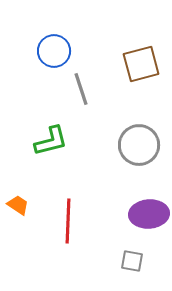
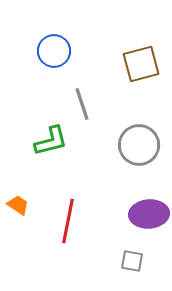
gray line: moved 1 px right, 15 px down
red line: rotated 9 degrees clockwise
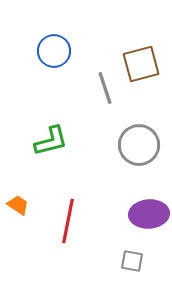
gray line: moved 23 px right, 16 px up
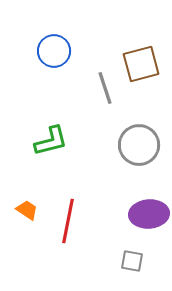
orange trapezoid: moved 9 px right, 5 px down
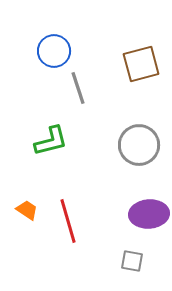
gray line: moved 27 px left
red line: rotated 27 degrees counterclockwise
